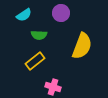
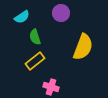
cyan semicircle: moved 2 px left, 2 px down
green semicircle: moved 4 px left, 2 px down; rotated 70 degrees clockwise
yellow semicircle: moved 1 px right, 1 px down
pink cross: moved 2 px left
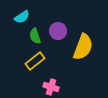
purple circle: moved 3 px left, 18 px down
green semicircle: moved 1 px up
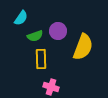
cyan semicircle: moved 1 px left, 1 px down; rotated 21 degrees counterclockwise
green semicircle: rotated 91 degrees counterclockwise
yellow rectangle: moved 6 px right, 2 px up; rotated 54 degrees counterclockwise
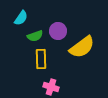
yellow semicircle: moved 1 px left; rotated 32 degrees clockwise
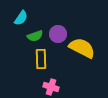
purple circle: moved 3 px down
yellow semicircle: moved 1 px down; rotated 116 degrees counterclockwise
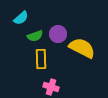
cyan semicircle: rotated 14 degrees clockwise
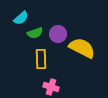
green semicircle: moved 3 px up
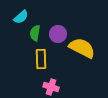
cyan semicircle: moved 1 px up
green semicircle: rotated 119 degrees clockwise
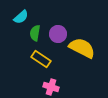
yellow rectangle: rotated 54 degrees counterclockwise
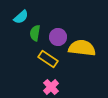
purple circle: moved 3 px down
yellow semicircle: rotated 20 degrees counterclockwise
yellow rectangle: moved 7 px right
pink cross: rotated 28 degrees clockwise
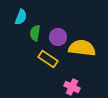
cyan semicircle: rotated 28 degrees counterclockwise
pink cross: moved 21 px right; rotated 21 degrees counterclockwise
